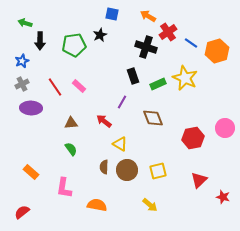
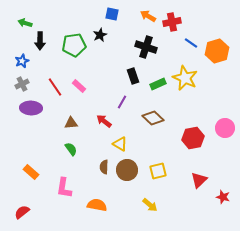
red cross: moved 4 px right, 10 px up; rotated 24 degrees clockwise
brown diamond: rotated 25 degrees counterclockwise
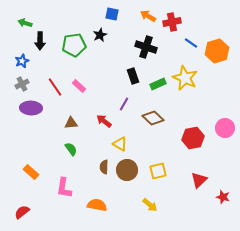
purple line: moved 2 px right, 2 px down
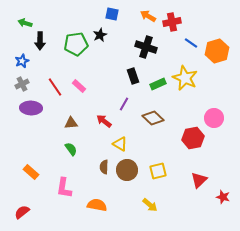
green pentagon: moved 2 px right, 1 px up
pink circle: moved 11 px left, 10 px up
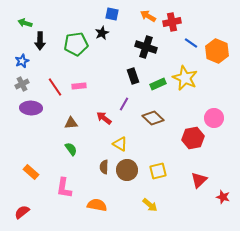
black star: moved 2 px right, 2 px up
orange hexagon: rotated 20 degrees counterclockwise
pink rectangle: rotated 48 degrees counterclockwise
red arrow: moved 3 px up
